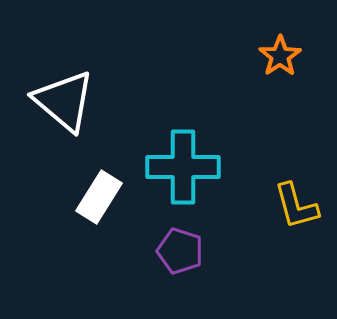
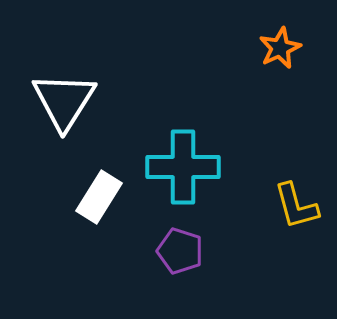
orange star: moved 8 px up; rotated 9 degrees clockwise
white triangle: rotated 22 degrees clockwise
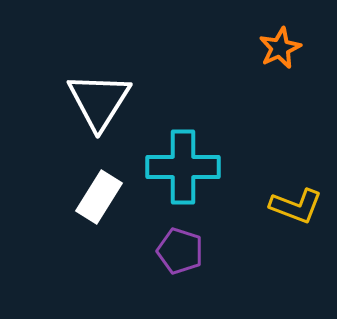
white triangle: moved 35 px right
yellow L-shape: rotated 54 degrees counterclockwise
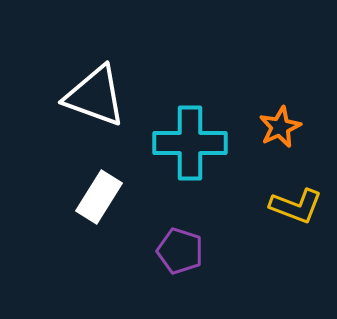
orange star: moved 79 px down
white triangle: moved 4 px left, 5 px up; rotated 42 degrees counterclockwise
cyan cross: moved 7 px right, 24 px up
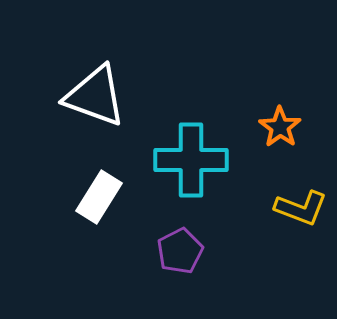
orange star: rotated 12 degrees counterclockwise
cyan cross: moved 1 px right, 17 px down
yellow L-shape: moved 5 px right, 2 px down
purple pentagon: rotated 27 degrees clockwise
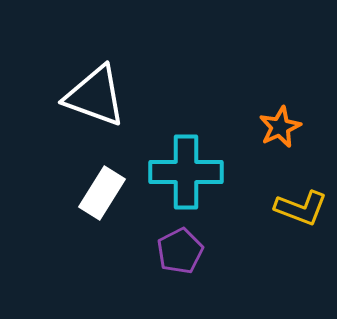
orange star: rotated 12 degrees clockwise
cyan cross: moved 5 px left, 12 px down
white rectangle: moved 3 px right, 4 px up
